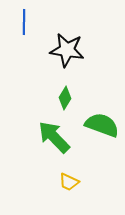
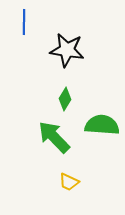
green diamond: moved 1 px down
green semicircle: rotated 16 degrees counterclockwise
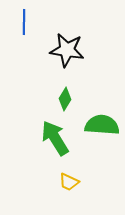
green arrow: moved 1 px right, 1 px down; rotated 12 degrees clockwise
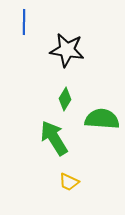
green semicircle: moved 6 px up
green arrow: moved 1 px left
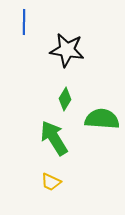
yellow trapezoid: moved 18 px left
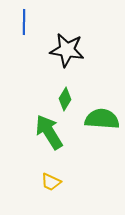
green arrow: moved 5 px left, 6 px up
